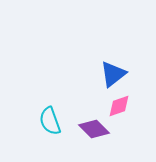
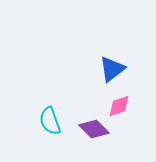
blue triangle: moved 1 px left, 5 px up
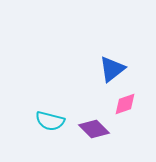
pink diamond: moved 6 px right, 2 px up
cyan semicircle: rotated 56 degrees counterclockwise
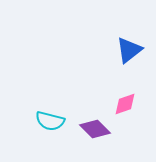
blue triangle: moved 17 px right, 19 px up
purple diamond: moved 1 px right
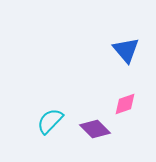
blue triangle: moved 3 px left; rotated 32 degrees counterclockwise
cyan semicircle: rotated 120 degrees clockwise
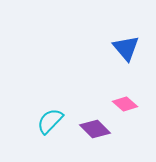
blue triangle: moved 2 px up
pink diamond: rotated 60 degrees clockwise
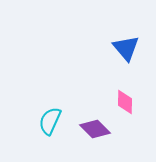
pink diamond: moved 2 px up; rotated 50 degrees clockwise
cyan semicircle: rotated 20 degrees counterclockwise
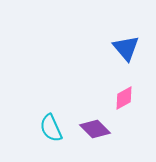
pink diamond: moved 1 px left, 4 px up; rotated 60 degrees clockwise
cyan semicircle: moved 1 px right, 7 px down; rotated 48 degrees counterclockwise
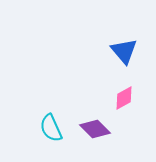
blue triangle: moved 2 px left, 3 px down
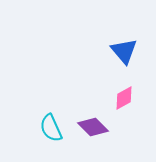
purple diamond: moved 2 px left, 2 px up
